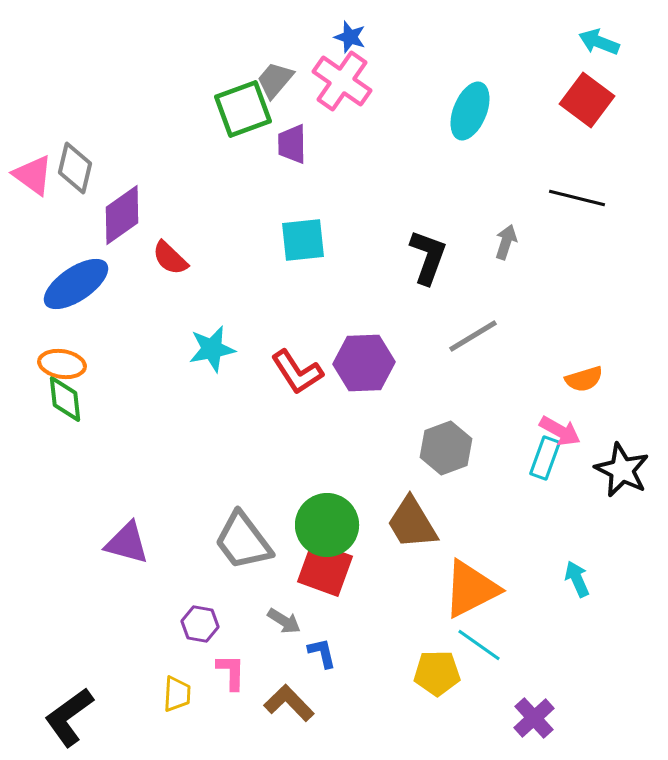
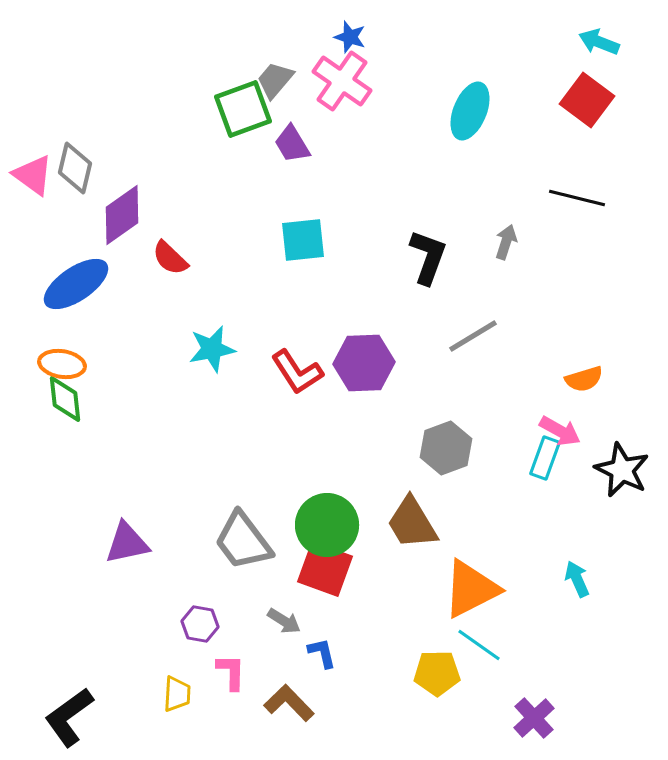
purple trapezoid at (292, 144): rotated 30 degrees counterclockwise
purple triangle at (127, 543): rotated 27 degrees counterclockwise
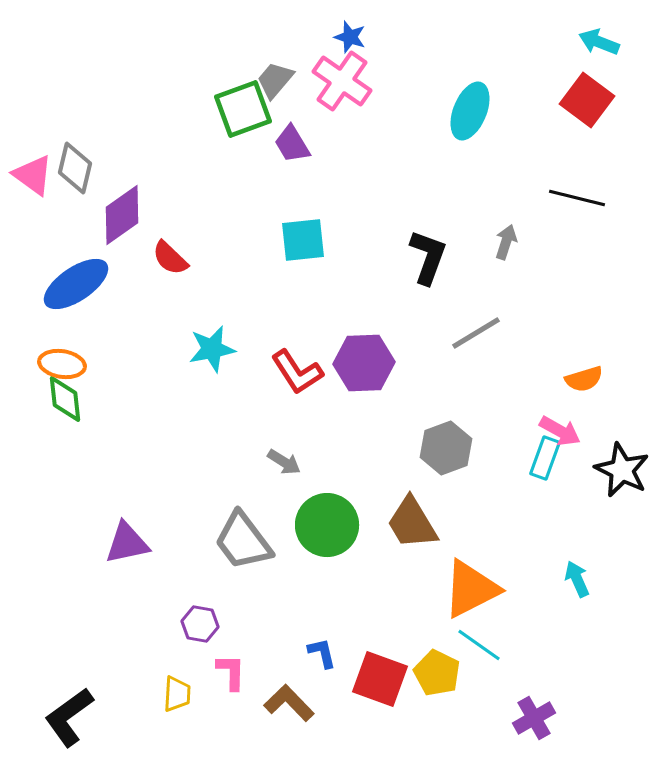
gray line at (473, 336): moved 3 px right, 3 px up
red square at (325, 569): moved 55 px right, 110 px down
gray arrow at (284, 621): moved 159 px up
yellow pentagon at (437, 673): rotated 27 degrees clockwise
purple cross at (534, 718): rotated 12 degrees clockwise
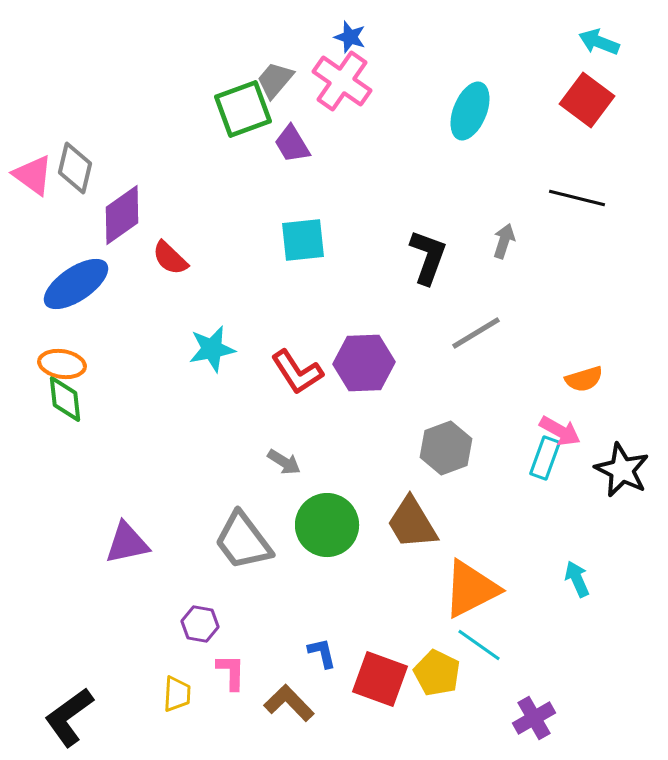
gray arrow at (506, 242): moved 2 px left, 1 px up
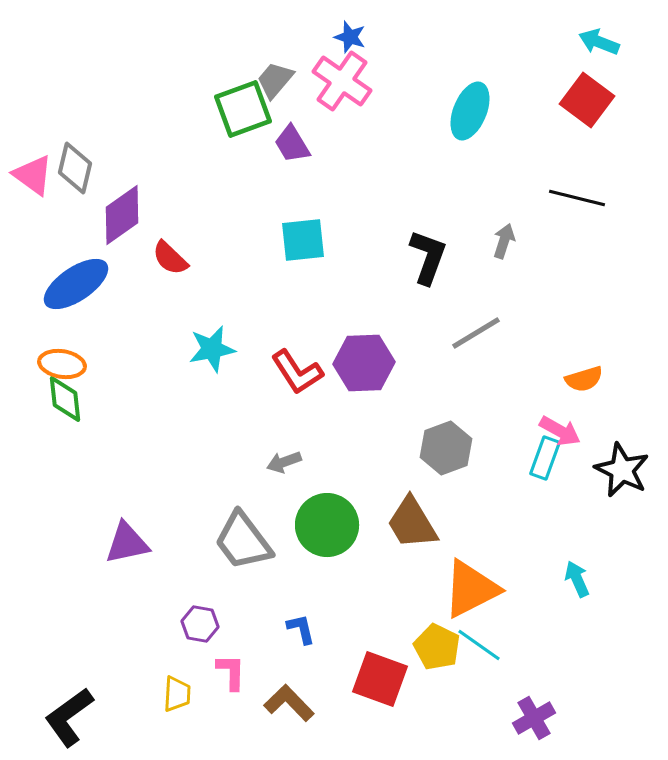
gray arrow at (284, 462): rotated 128 degrees clockwise
blue L-shape at (322, 653): moved 21 px left, 24 px up
yellow pentagon at (437, 673): moved 26 px up
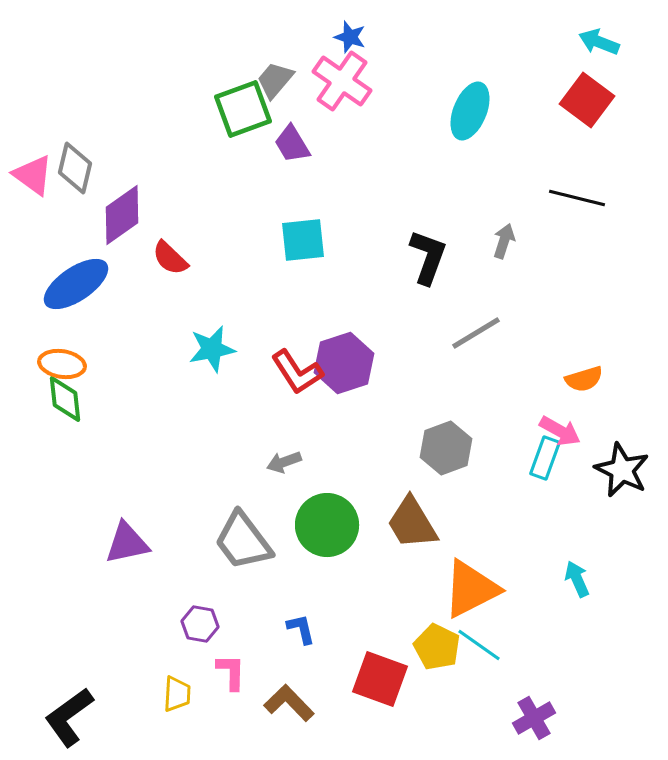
purple hexagon at (364, 363): moved 20 px left; rotated 16 degrees counterclockwise
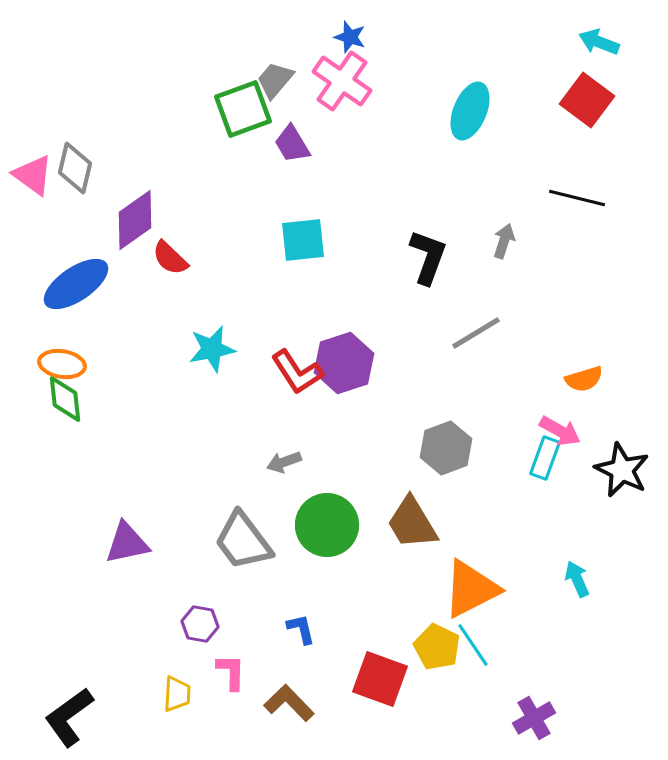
purple diamond at (122, 215): moved 13 px right, 5 px down
cyan line at (479, 645): moved 6 px left; rotated 21 degrees clockwise
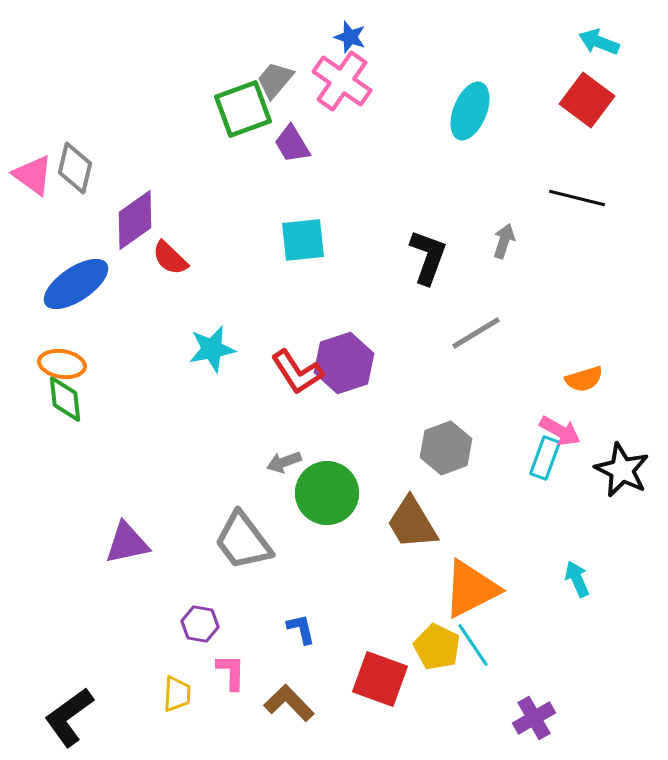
green circle at (327, 525): moved 32 px up
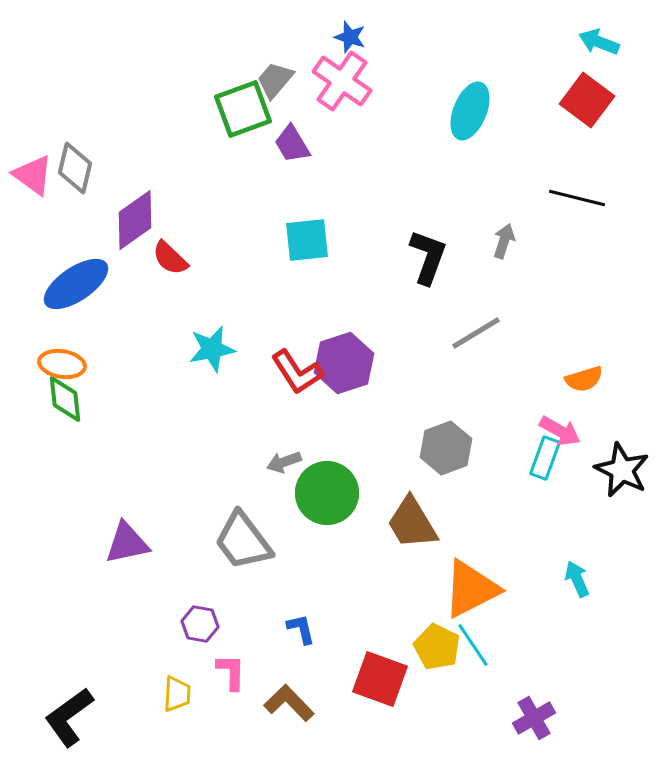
cyan square at (303, 240): moved 4 px right
